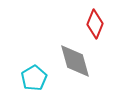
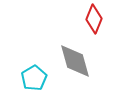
red diamond: moved 1 px left, 5 px up
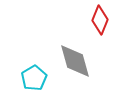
red diamond: moved 6 px right, 1 px down
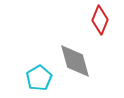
cyan pentagon: moved 5 px right
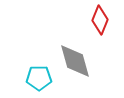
cyan pentagon: rotated 30 degrees clockwise
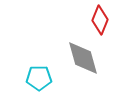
gray diamond: moved 8 px right, 3 px up
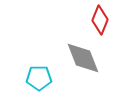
gray diamond: rotated 6 degrees counterclockwise
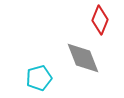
cyan pentagon: rotated 15 degrees counterclockwise
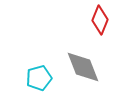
gray diamond: moved 9 px down
